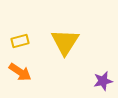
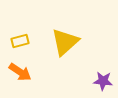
yellow triangle: rotated 16 degrees clockwise
purple star: rotated 18 degrees clockwise
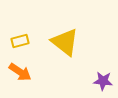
yellow triangle: rotated 40 degrees counterclockwise
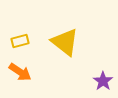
purple star: rotated 30 degrees clockwise
